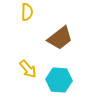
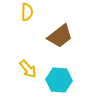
brown trapezoid: moved 2 px up
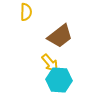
yellow semicircle: moved 1 px left
yellow arrow: moved 22 px right, 6 px up
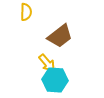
yellow arrow: moved 3 px left
cyan hexagon: moved 4 px left
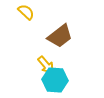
yellow semicircle: rotated 48 degrees counterclockwise
yellow arrow: moved 1 px left, 2 px down
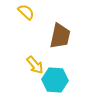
brown trapezoid: rotated 40 degrees counterclockwise
yellow arrow: moved 11 px left
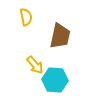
yellow semicircle: moved 5 px down; rotated 36 degrees clockwise
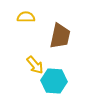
yellow semicircle: rotated 78 degrees counterclockwise
cyan hexagon: moved 1 px left, 1 px down
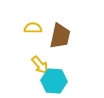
yellow semicircle: moved 7 px right, 11 px down
yellow arrow: moved 5 px right
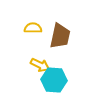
yellow arrow: rotated 24 degrees counterclockwise
cyan hexagon: moved 1 px up
